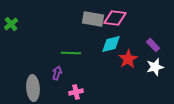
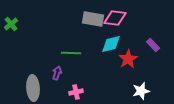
white star: moved 14 px left, 24 px down
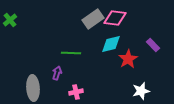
gray rectangle: rotated 45 degrees counterclockwise
green cross: moved 1 px left, 4 px up
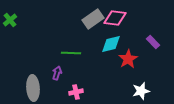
purple rectangle: moved 3 px up
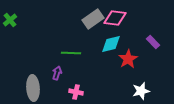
pink cross: rotated 24 degrees clockwise
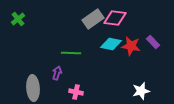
green cross: moved 8 px right, 1 px up
cyan diamond: rotated 25 degrees clockwise
red star: moved 3 px right, 13 px up; rotated 30 degrees counterclockwise
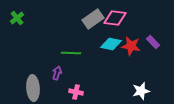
green cross: moved 1 px left, 1 px up
